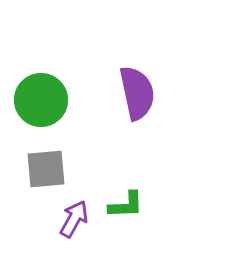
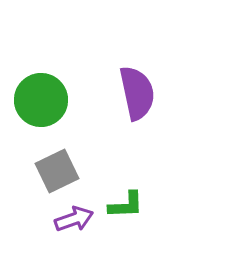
gray square: moved 11 px right, 2 px down; rotated 21 degrees counterclockwise
purple arrow: rotated 42 degrees clockwise
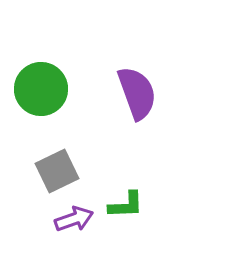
purple semicircle: rotated 8 degrees counterclockwise
green circle: moved 11 px up
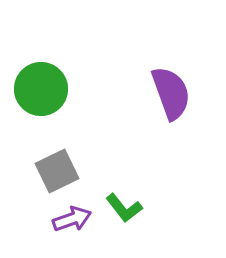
purple semicircle: moved 34 px right
green L-shape: moved 2 px left, 3 px down; rotated 54 degrees clockwise
purple arrow: moved 2 px left
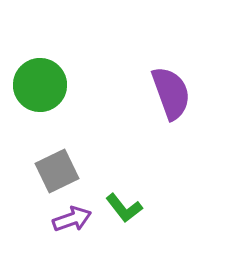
green circle: moved 1 px left, 4 px up
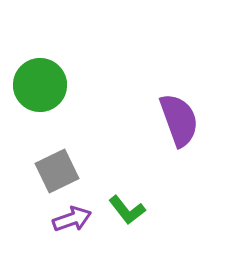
purple semicircle: moved 8 px right, 27 px down
green L-shape: moved 3 px right, 2 px down
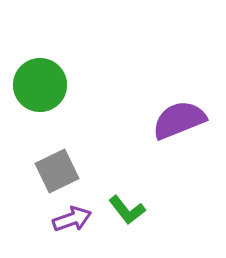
purple semicircle: rotated 92 degrees counterclockwise
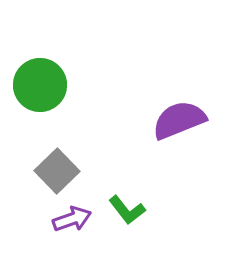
gray square: rotated 18 degrees counterclockwise
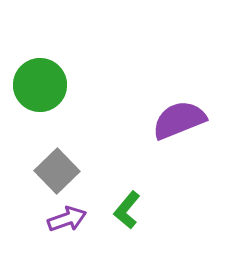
green L-shape: rotated 78 degrees clockwise
purple arrow: moved 5 px left
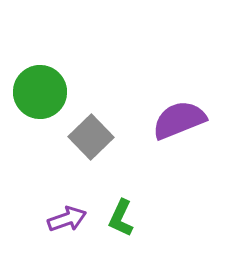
green circle: moved 7 px down
gray square: moved 34 px right, 34 px up
green L-shape: moved 6 px left, 8 px down; rotated 15 degrees counterclockwise
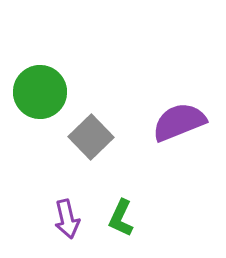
purple semicircle: moved 2 px down
purple arrow: rotated 96 degrees clockwise
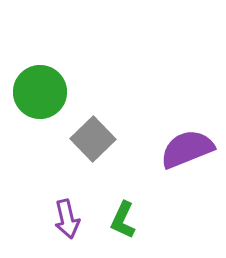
purple semicircle: moved 8 px right, 27 px down
gray square: moved 2 px right, 2 px down
green L-shape: moved 2 px right, 2 px down
